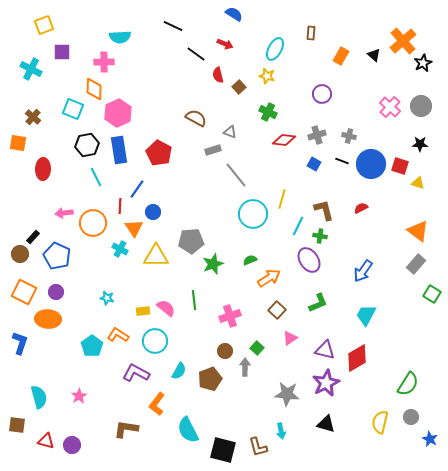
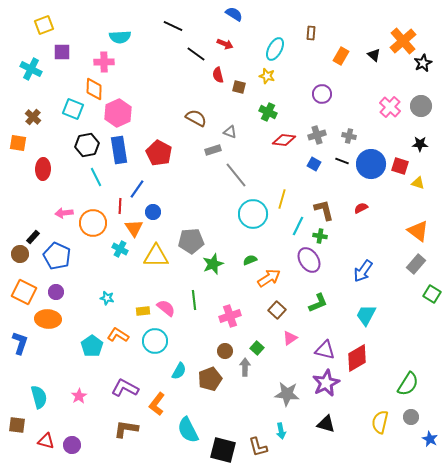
brown square at (239, 87): rotated 32 degrees counterclockwise
purple L-shape at (136, 373): moved 11 px left, 15 px down
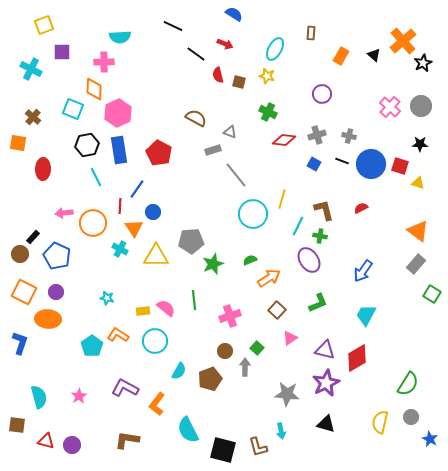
brown square at (239, 87): moved 5 px up
brown L-shape at (126, 429): moved 1 px right, 11 px down
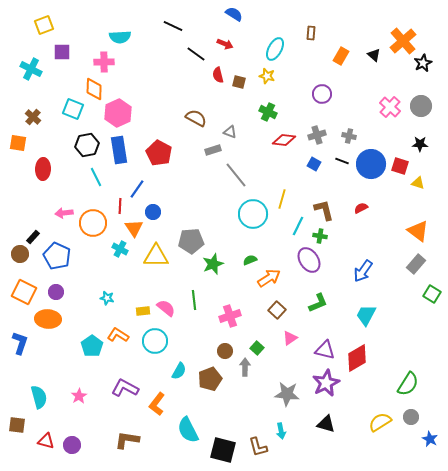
yellow semicircle at (380, 422): rotated 45 degrees clockwise
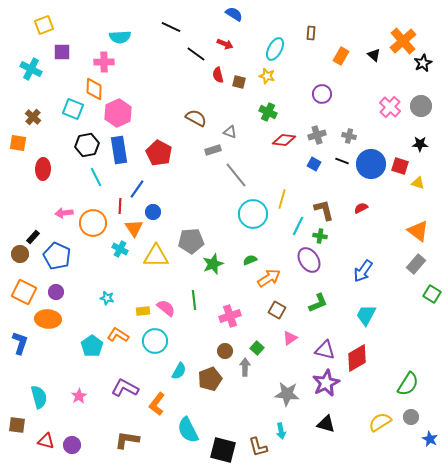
black line at (173, 26): moved 2 px left, 1 px down
brown square at (277, 310): rotated 12 degrees counterclockwise
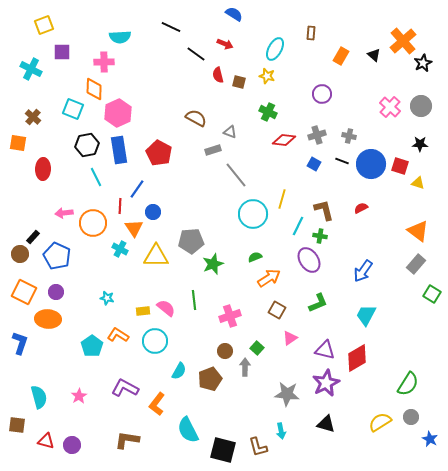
green semicircle at (250, 260): moved 5 px right, 3 px up
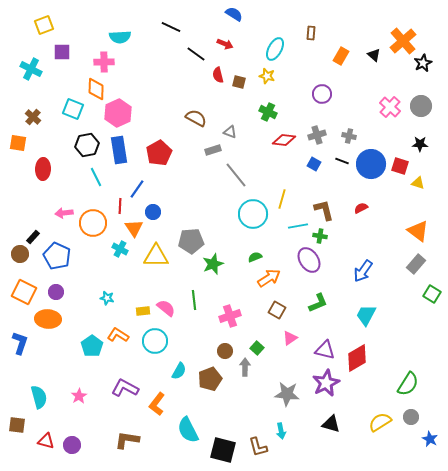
orange diamond at (94, 89): moved 2 px right
red pentagon at (159, 153): rotated 15 degrees clockwise
cyan line at (298, 226): rotated 54 degrees clockwise
black triangle at (326, 424): moved 5 px right
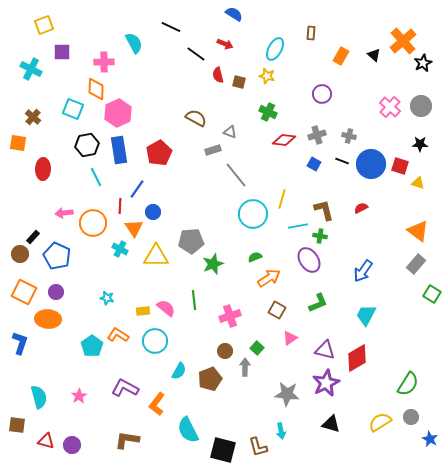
cyan semicircle at (120, 37): moved 14 px right, 6 px down; rotated 115 degrees counterclockwise
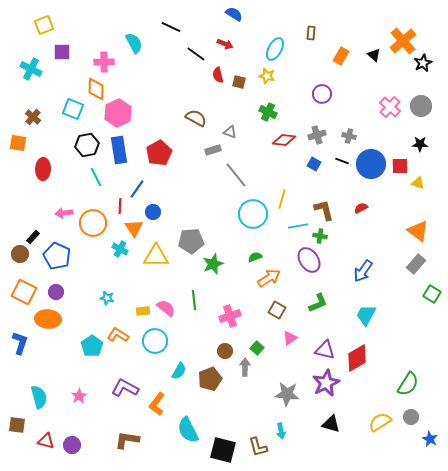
red square at (400, 166): rotated 18 degrees counterclockwise
